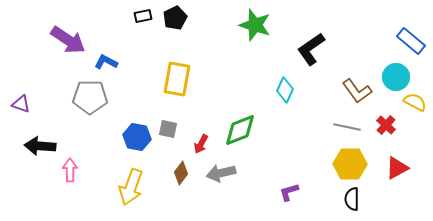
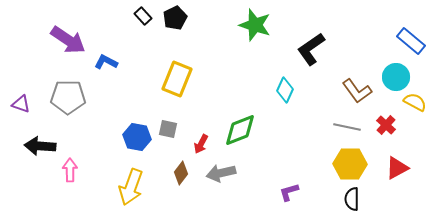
black rectangle: rotated 60 degrees clockwise
yellow rectangle: rotated 12 degrees clockwise
gray pentagon: moved 22 px left
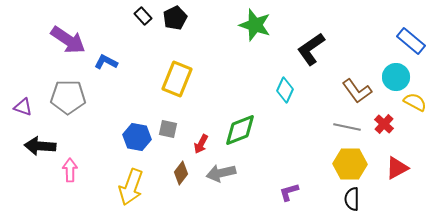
purple triangle: moved 2 px right, 3 px down
red cross: moved 2 px left, 1 px up
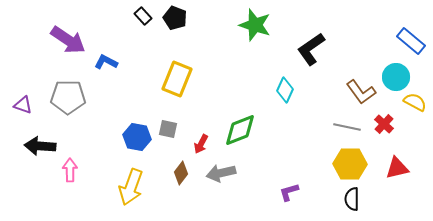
black pentagon: rotated 25 degrees counterclockwise
brown L-shape: moved 4 px right, 1 px down
purple triangle: moved 2 px up
red triangle: rotated 15 degrees clockwise
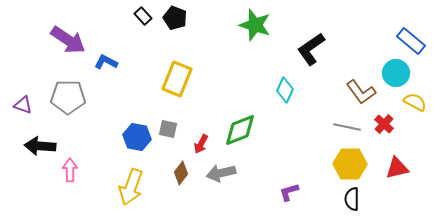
cyan circle: moved 4 px up
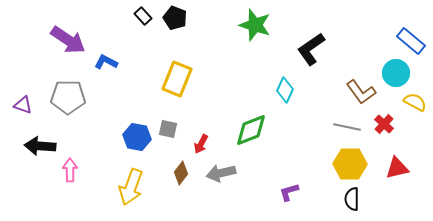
green diamond: moved 11 px right
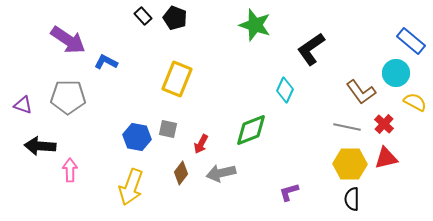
red triangle: moved 11 px left, 10 px up
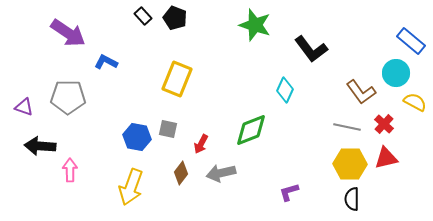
purple arrow: moved 7 px up
black L-shape: rotated 92 degrees counterclockwise
purple triangle: moved 1 px right, 2 px down
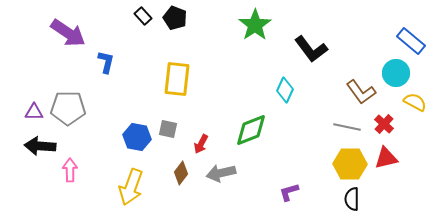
green star: rotated 20 degrees clockwise
blue L-shape: rotated 75 degrees clockwise
yellow rectangle: rotated 16 degrees counterclockwise
gray pentagon: moved 11 px down
purple triangle: moved 10 px right, 5 px down; rotated 18 degrees counterclockwise
